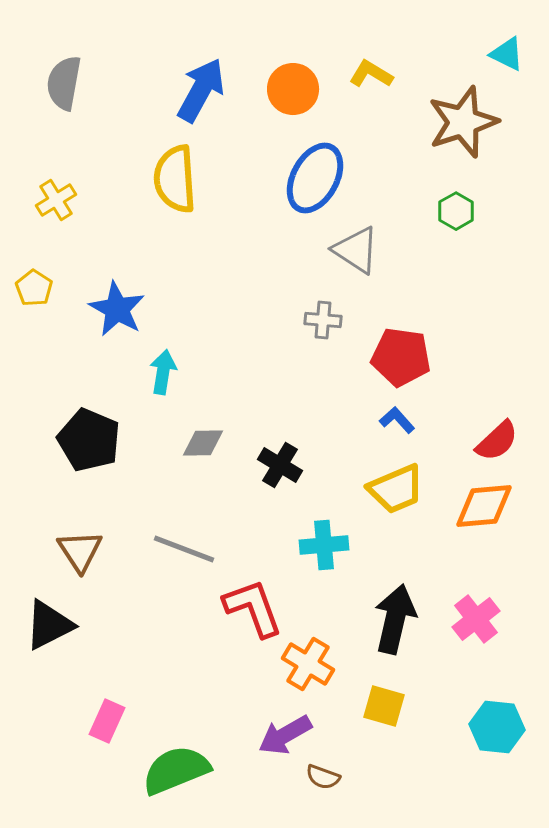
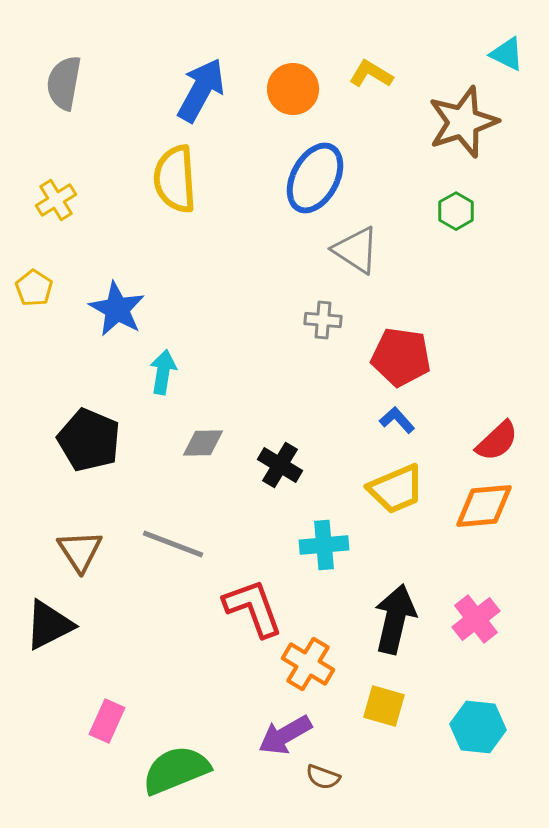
gray line: moved 11 px left, 5 px up
cyan hexagon: moved 19 px left
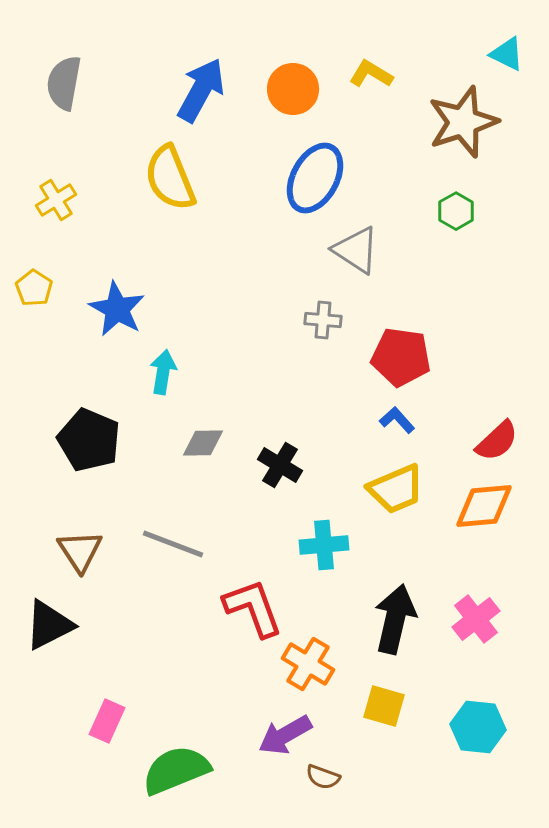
yellow semicircle: moved 5 px left, 1 px up; rotated 18 degrees counterclockwise
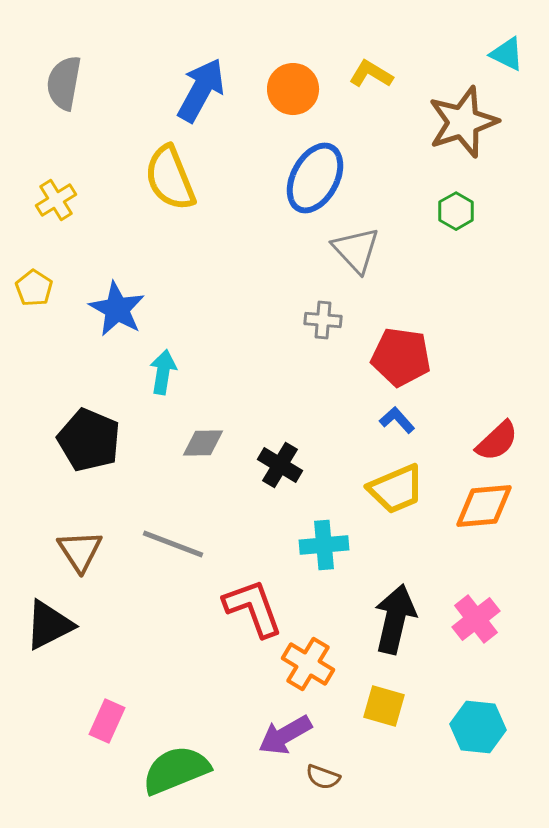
gray triangle: rotated 14 degrees clockwise
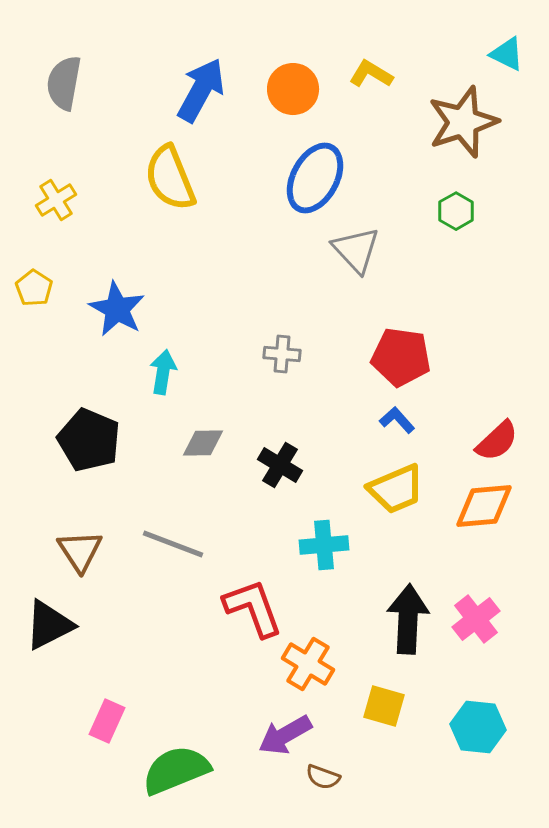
gray cross: moved 41 px left, 34 px down
black arrow: moved 13 px right; rotated 10 degrees counterclockwise
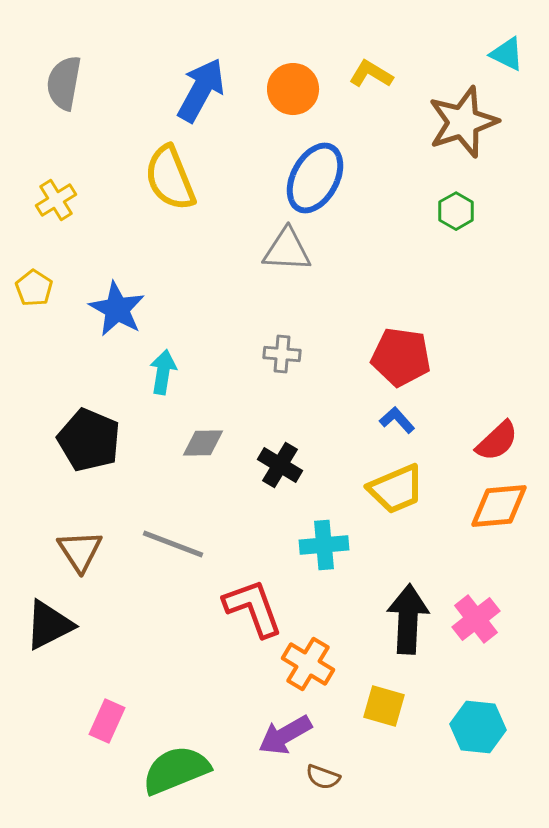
gray triangle: moved 69 px left; rotated 44 degrees counterclockwise
orange diamond: moved 15 px right
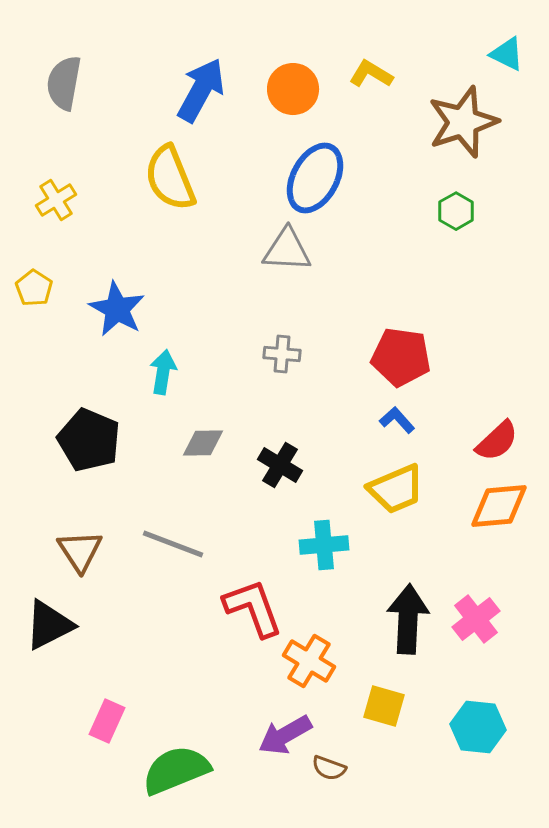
orange cross: moved 1 px right, 3 px up
brown semicircle: moved 6 px right, 9 px up
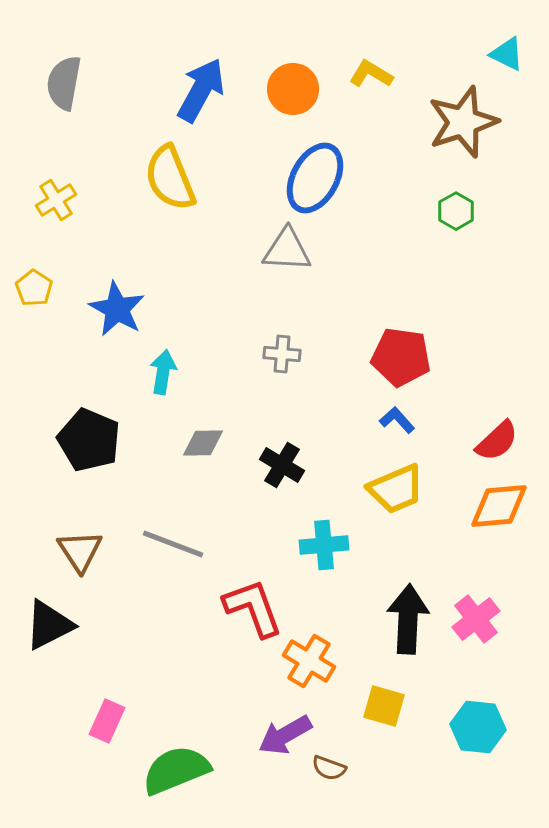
black cross: moved 2 px right
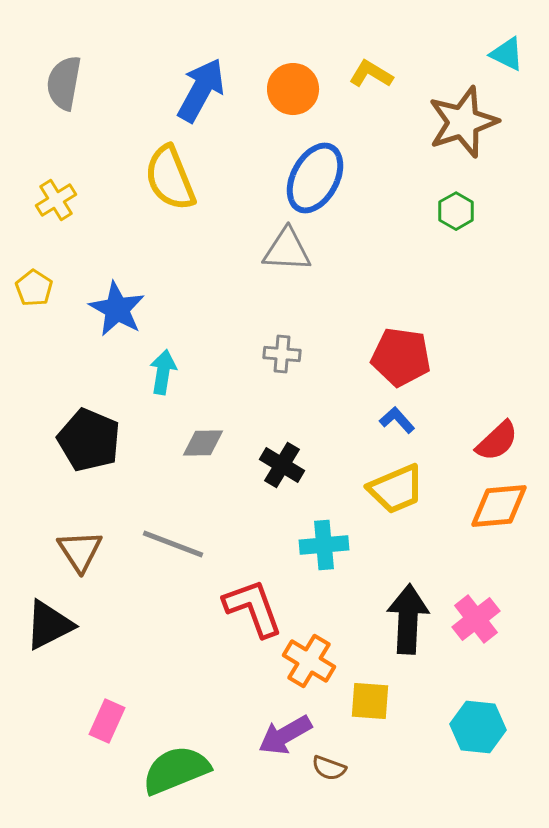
yellow square: moved 14 px left, 5 px up; rotated 12 degrees counterclockwise
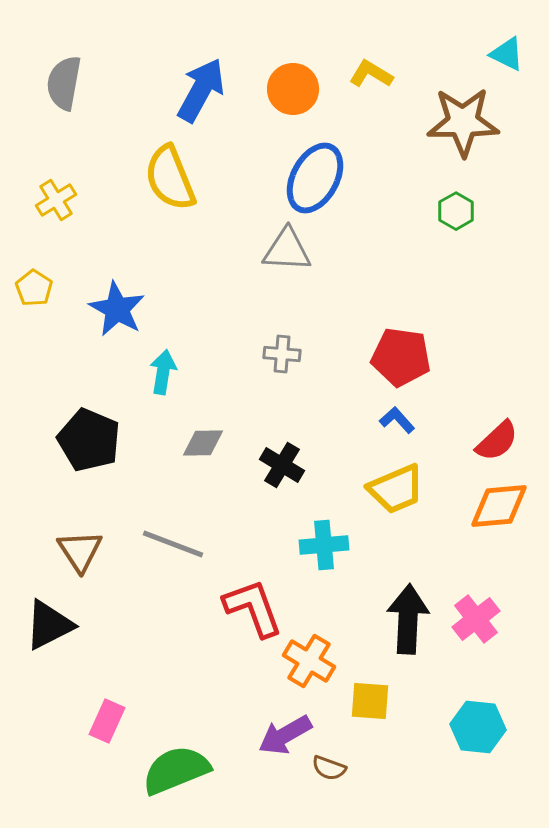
brown star: rotated 18 degrees clockwise
